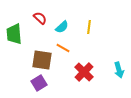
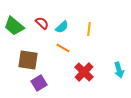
red semicircle: moved 2 px right, 5 px down
yellow line: moved 2 px down
green trapezoid: moved 8 px up; rotated 45 degrees counterclockwise
brown square: moved 14 px left
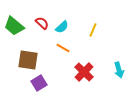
yellow line: moved 4 px right, 1 px down; rotated 16 degrees clockwise
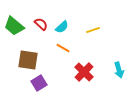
red semicircle: moved 1 px left, 1 px down
yellow line: rotated 48 degrees clockwise
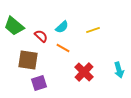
red semicircle: moved 12 px down
purple square: rotated 14 degrees clockwise
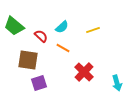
cyan arrow: moved 2 px left, 13 px down
